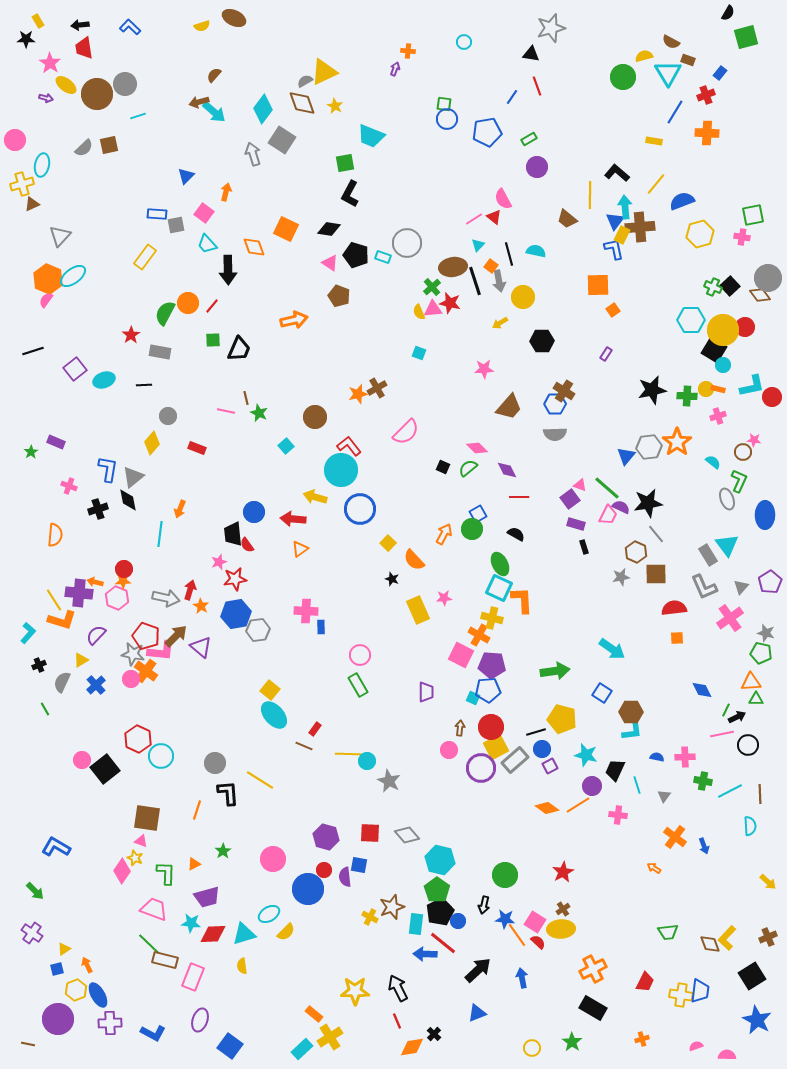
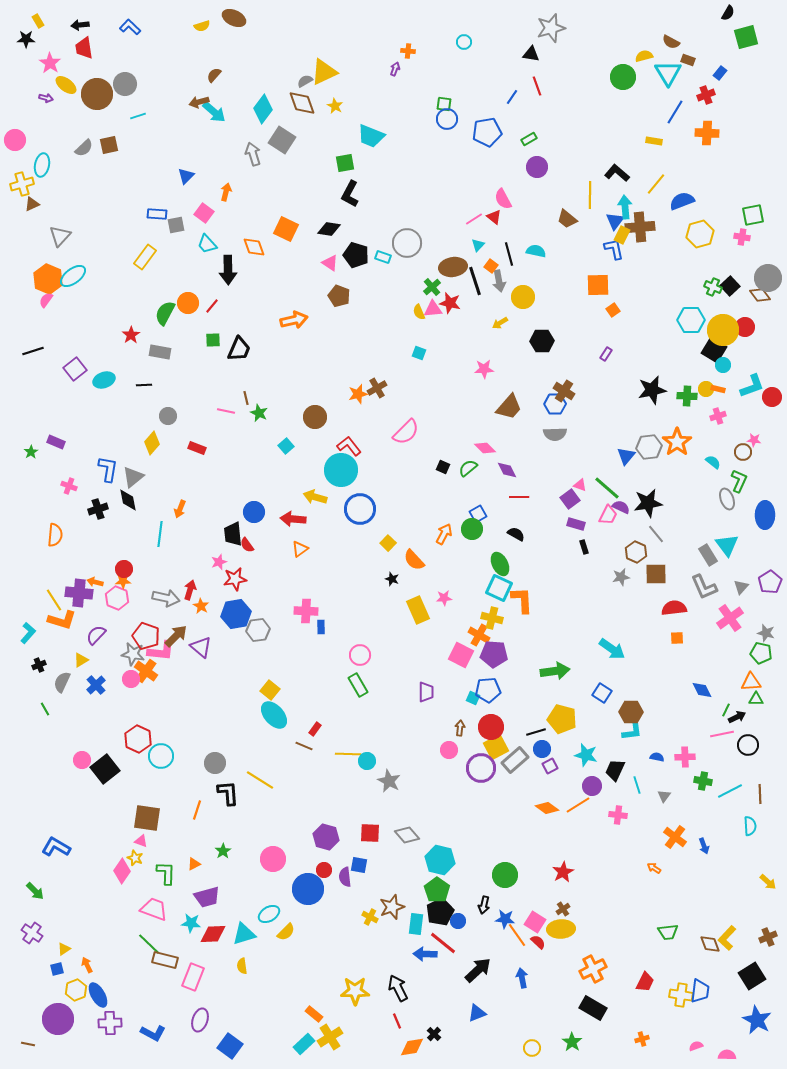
cyan L-shape at (752, 386): rotated 8 degrees counterclockwise
pink diamond at (477, 448): moved 8 px right
purple pentagon at (492, 665): moved 2 px right, 11 px up
cyan rectangle at (302, 1049): moved 2 px right, 5 px up
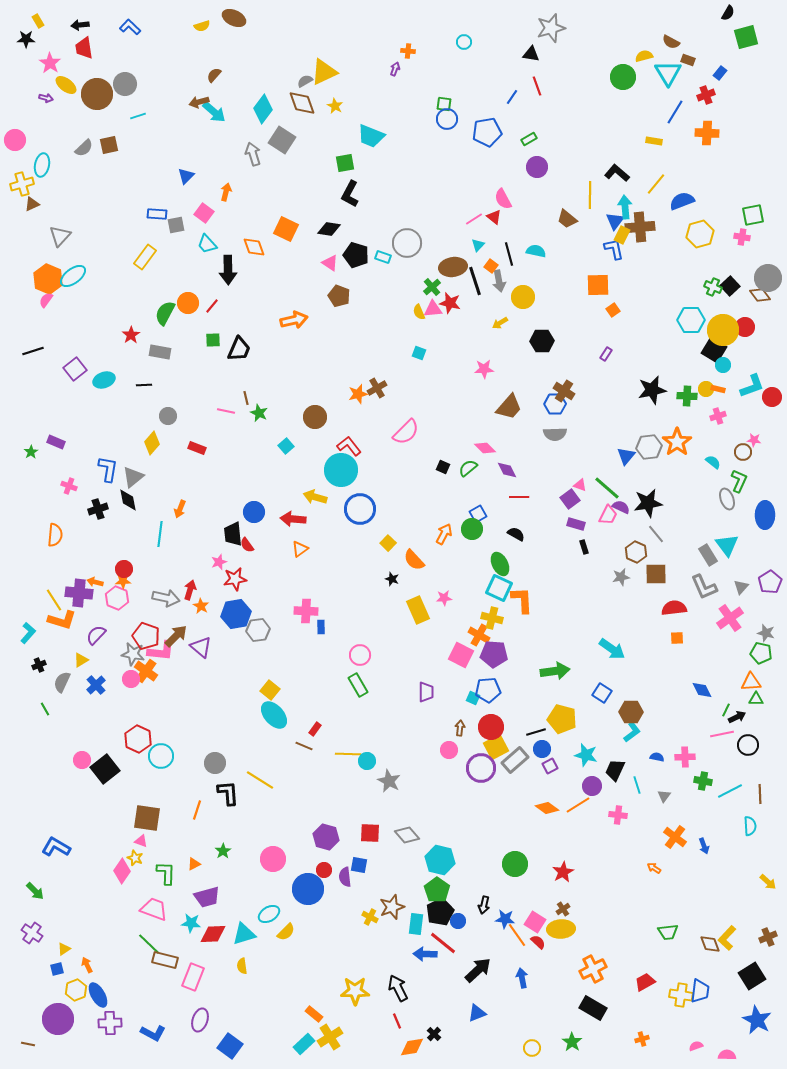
cyan L-shape at (632, 732): rotated 30 degrees counterclockwise
green circle at (505, 875): moved 10 px right, 11 px up
red trapezoid at (645, 982): rotated 145 degrees counterclockwise
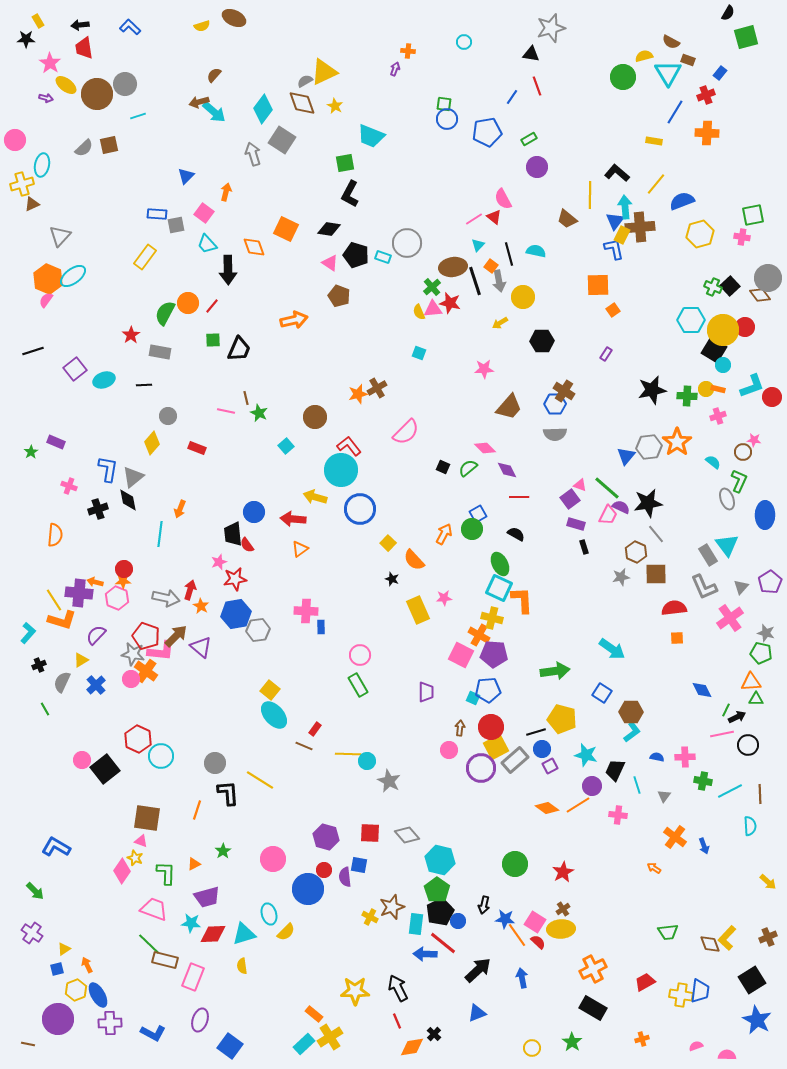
cyan ellipse at (269, 914): rotated 75 degrees counterclockwise
black square at (752, 976): moved 4 px down
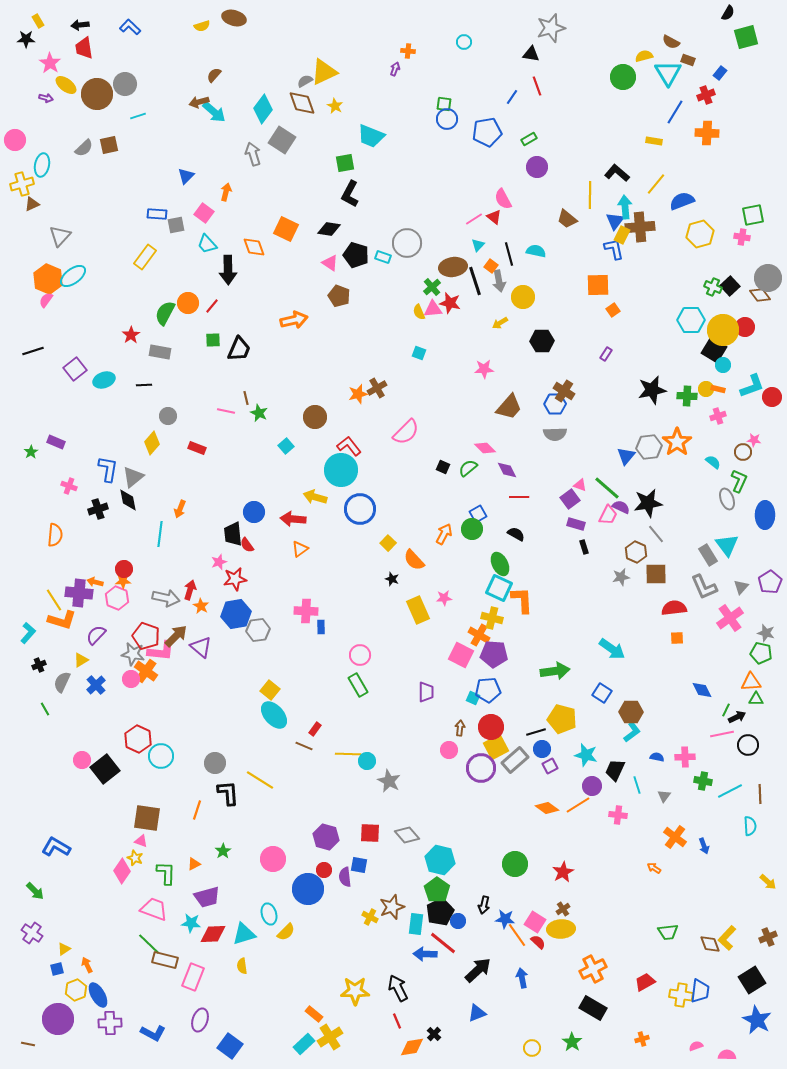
brown ellipse at (234, 18): rotated 10 degrees counterclockwise
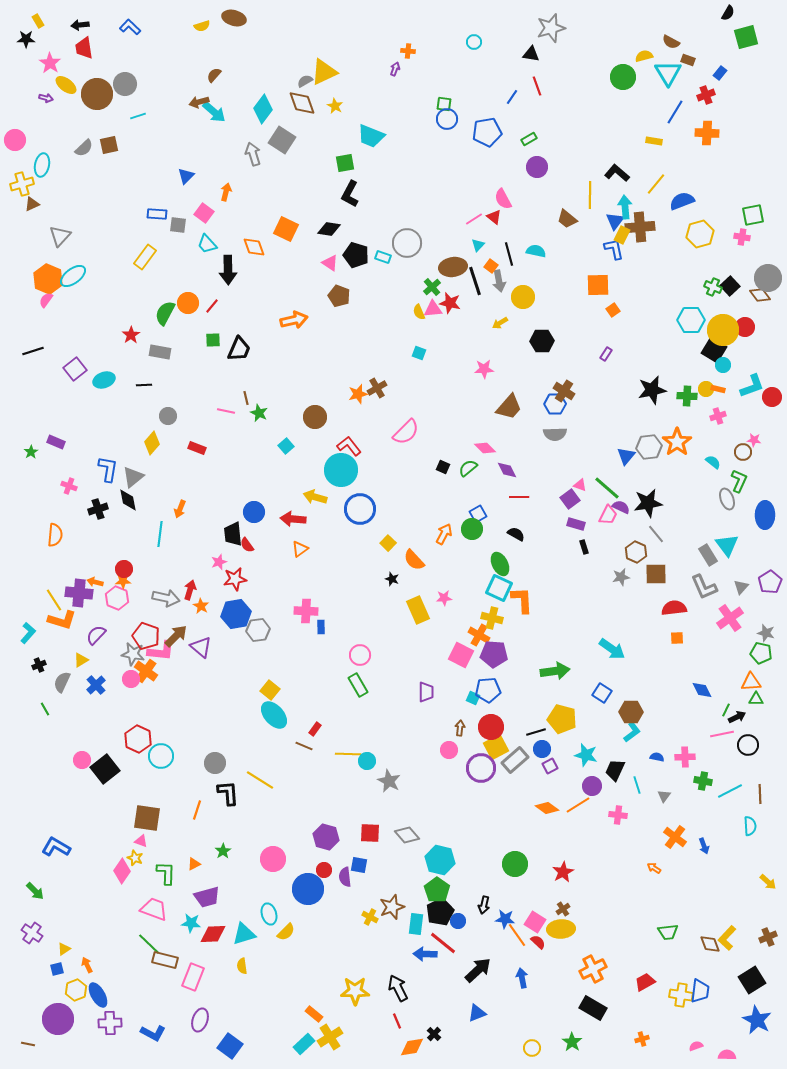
cyan circle at (464, 42): moved 10 px right
gray square at (176, 225): moved 2 px right; rotated 18 degrees clockwise
